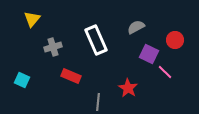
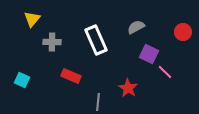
red circle: moved 8 px right, 8 px up
gray cross: moved 1 px left, 5 px up; rotated 18 degrees clockwise
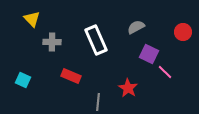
yellow triangle: rotated 24 degrees counterclockwise
cyan square: moved 1 px right
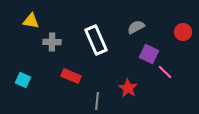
yellow triangle: moved 1 px left, 2 px down; rotated 36 degrees counterclockwise
gray line: moved 1 px left, 1 px up
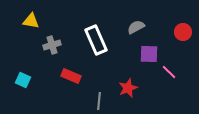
gray cross: moved 3 px down; rotated 18 degrees counterclockwise
purple square: rotated 24 degrees counterclockwise
pink line: moved 4 px right
red star: rotated 18 degrees clockwise
gray line: moved 2 px right
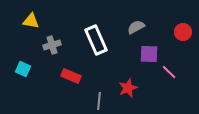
cyan square: moved 11 px up
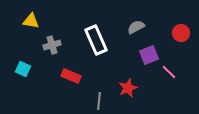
red circle: moved 2 px left, 1 px down
purple square: moved 1 px down; rotated 24 degrees counterclockwise
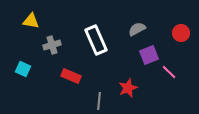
gray semicircle: moved 1 px right, 2 px down
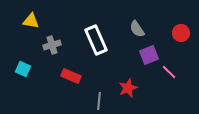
gray semicircle: rotated 96 degrees counterclockwise
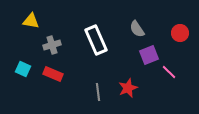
red circle: moved 1 px left
red rectangle: moved 18 px left, 2 px up
gray line: moved 1 px left, 9 px up; rotated 12 degrees counterclockwise
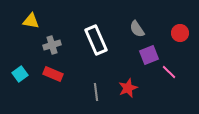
cyan square: moved 3 px left, 5 px down; rotated 28 degrees clockwise
gray line: moved 2 px left
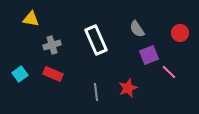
yellow triangle: moved 2 px up
